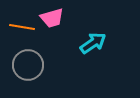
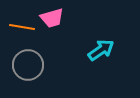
cyan arrow: moved 8 px right, 7 px down
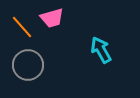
orange line: rotated 40 degrees clockwise
cyan arrow: rotated 84 degrees counterclockwise
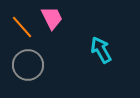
pink trapezoid: rotated 100 degrees counterclockwise
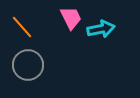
pink trapezoid: moved 19 px right
cyan arrow: moved 21 px up; rotated 108 degrees clockwise
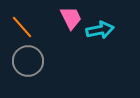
cyan arrow: moved 1 px left, 1 px down
gray circle: moved 4 px up
